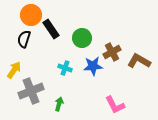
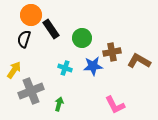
brown cross: rotated 18 degrees clockwise
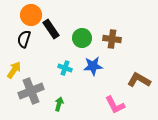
brown cross: moved 13 px up; rotated 18 degrees clockwise
brown L-shape: moved 19 px down
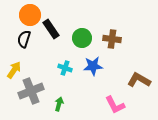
orange circle: moved 1 px left
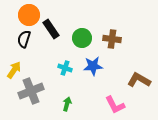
orange circle: moved 1 px left
green arrow: moved 8 px right
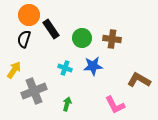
gray cross: moved 3 px right
